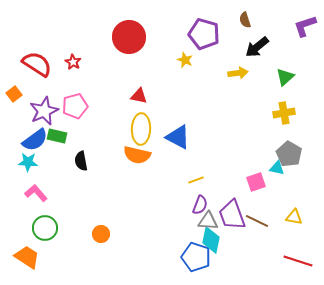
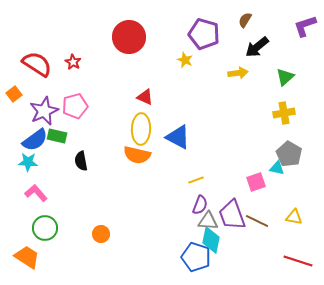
brown semicircle: rotated 49 degrees clockwise
red triangle: moved 6 px right, 1 px down; rotated 12 degrees clockwise
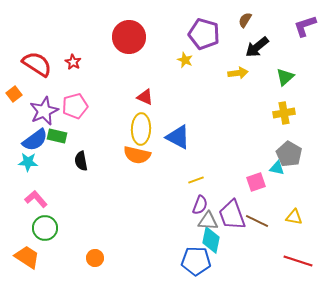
pink L-shape: moved 6 px down
orange circle: moved 6 px left, 24 px down
blue pentagon: moved 4 px down; rotated 16 degrees counterclockwise
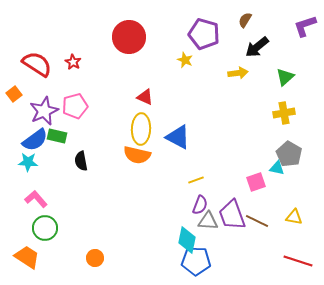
cyan diamond: moved 24 px left
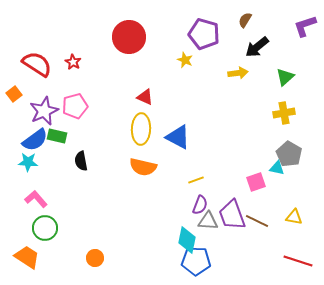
orange semicircle: moved 6 px right, 12 px down
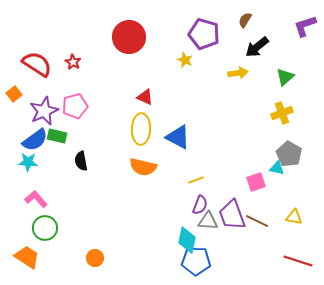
yellow cross: moved 2 px left; rotated 10 degrees counterclockwise
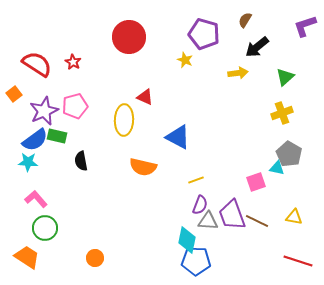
yellow ellipse: moved 17 px left, 9 px up
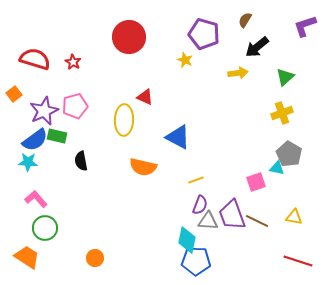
red semicircle: moved 2 px left, 5 px up; rotated 16 degrees counterclockwise
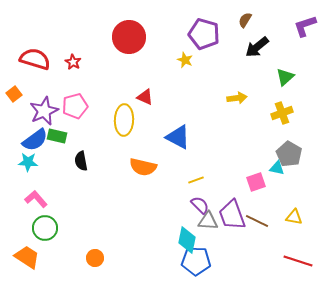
yellow arrow: moved 1 px left, 25 px down
purple semicircle: rotated 66 degrees counterclockwise
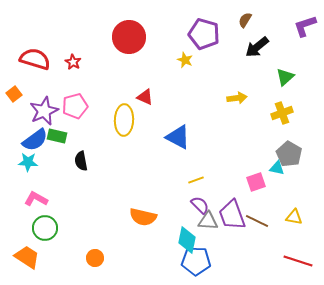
orange semicircle: moved 50 px down
pink L-shape: rotated 20 degrees counterclockwise
